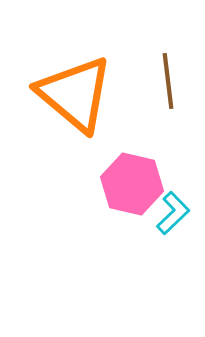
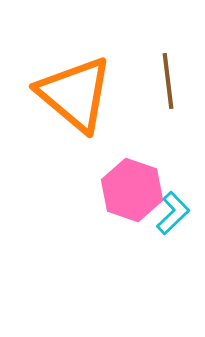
pink hexagon: moved 6 px down; rotated 6 degrees clockwise
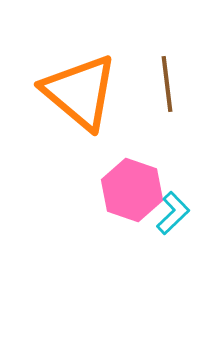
brown line: moved 1 px left, 3 px down
orange triangle: moved 5 px right, 2 px up
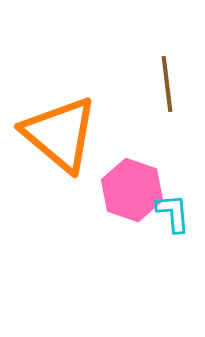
orange triangle: moved 20 px left, 42 px down
cyan L-shape: rotated 51 degrees counterclockwise
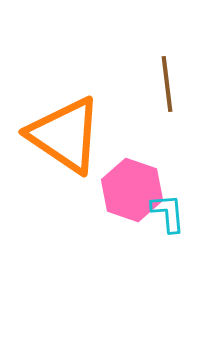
orange triangle: moved 5 px right, 1 px down; rotated 6 degrees counterclockwise
cyan L-shape: moved 5 px left
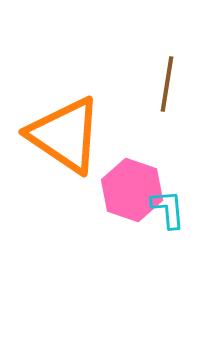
brown line: rotated 16 degrees clockwise
cyan L-shape: moved 4 px up
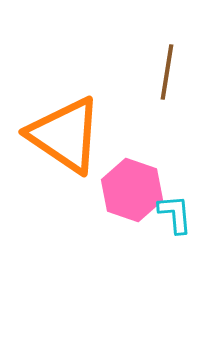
brown line: moved 12 px up
cyan L-shape: moved 7 px right, 5 px down
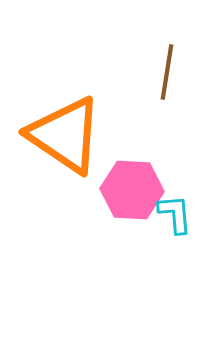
pink hexagon: rotated 16 degrees counterclockwise
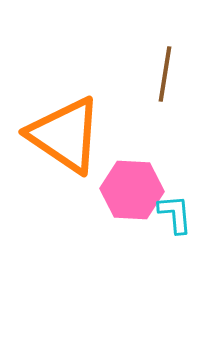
brown line: moved 2 px left, 2 px down
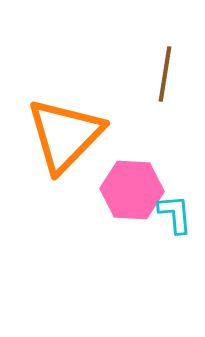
orange triangle: rotated 40 degrees clockwise
